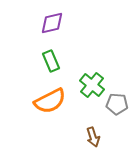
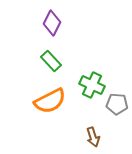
purple diamond: rotated 50 degrees counterclockwise
green rectangle: rotated 20 degrees counterclockwise
green cross: rotated 15 degrees counterclockwise
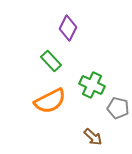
purple diamond: moved 16 px right, 5 px down
gray pentagon: moved 1 px right, 4 px down; rotated 10 degrees clockwise
brown arrow: rotated 30 degrees counterclockwise
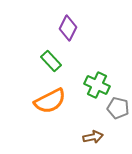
green cross: moved 5 px right
brown arrow: rotated 54 degrees counterclockwise
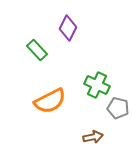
green rectangle: moved 14 px left, 11 px up
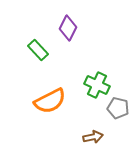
green rectangle: moved 1 px right
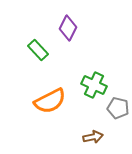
green cross: moved 3 px left
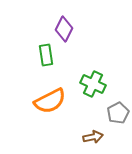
purple diamond: moved 4 px left, 1 px down
green rectangle: moved 8 px right, 5 px down; rotated 35 degrees clockwise
green cross: moved 1 px left, 1 px up
gray pentagon: moved 5 px down; rotated 30 degrees clockwise
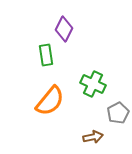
orange semicircle: rotated 24 degrees counterclockwise
